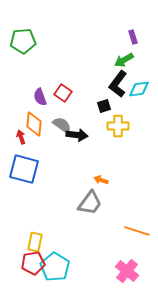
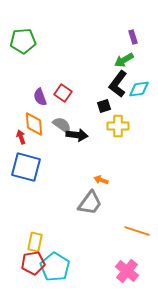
orange diamond: rotated 10 degrees counterclockwise
blue square: moved 2 px right, 2 px up
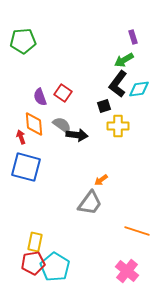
orange arrow: rotated 56 degrees counterclockwise
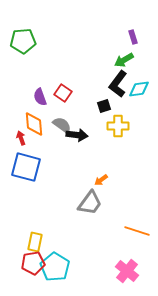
red arrow: moved 1 px down
